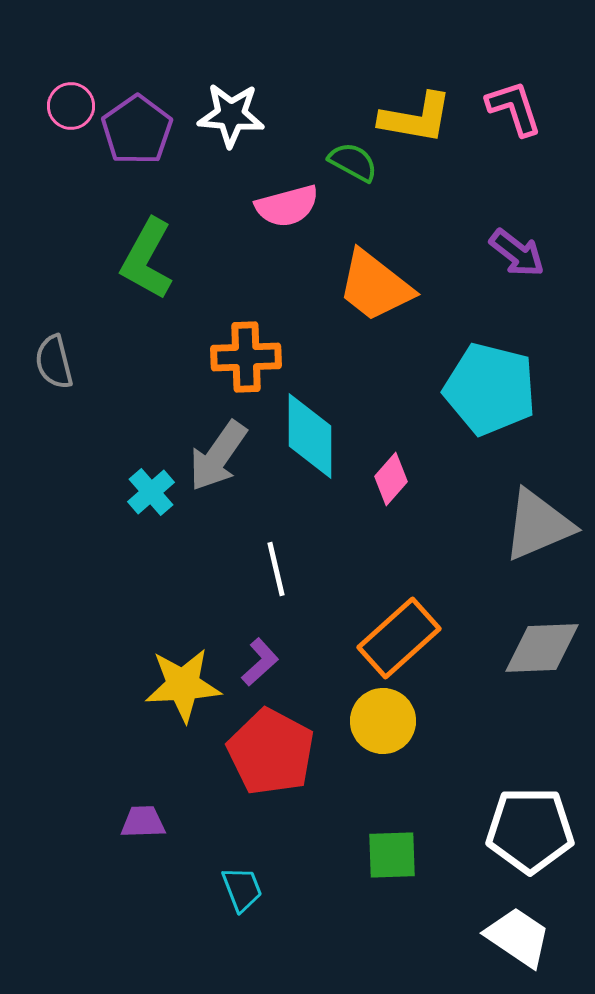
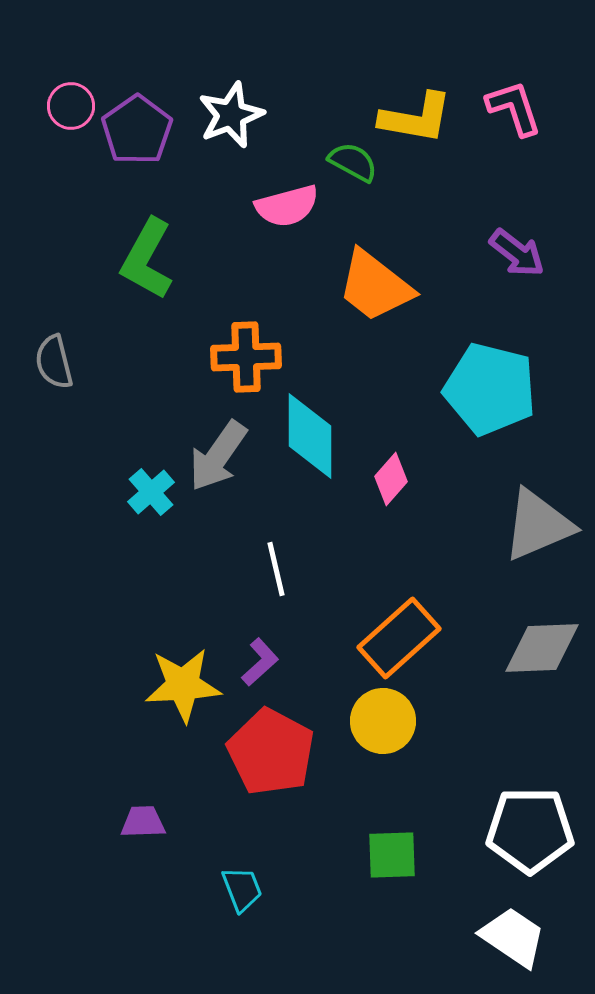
white star: rotated 26 degrees counterclockwise
white trapezoid: moved 5 px left
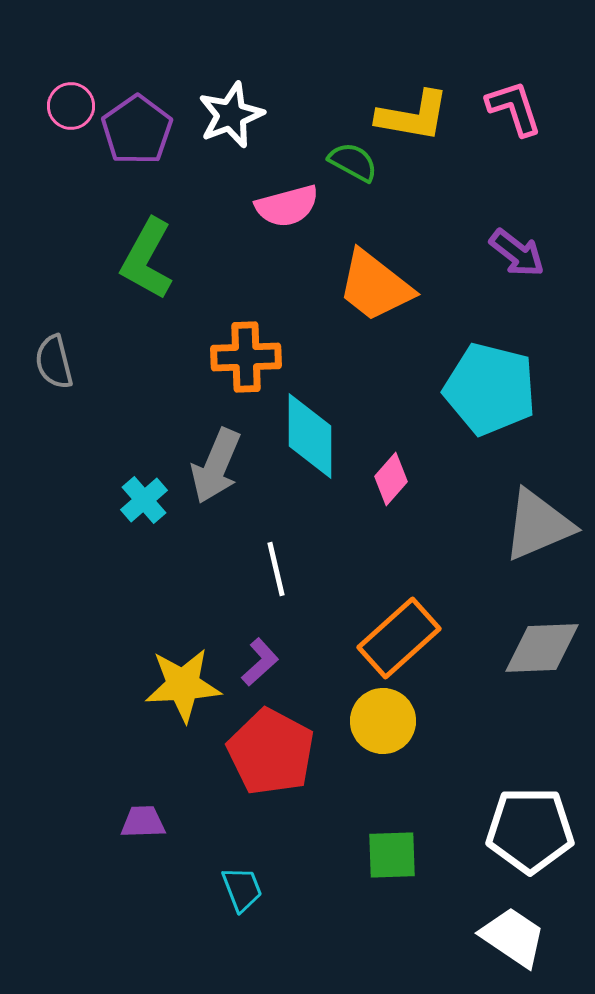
yellow L-shape: moved 3 px left, 2 px up
gray arrow: moved 2 px left, 10 px down; rotated 12 degrees counterclockwise
cyan cross: moved 7 px left, 8 px down
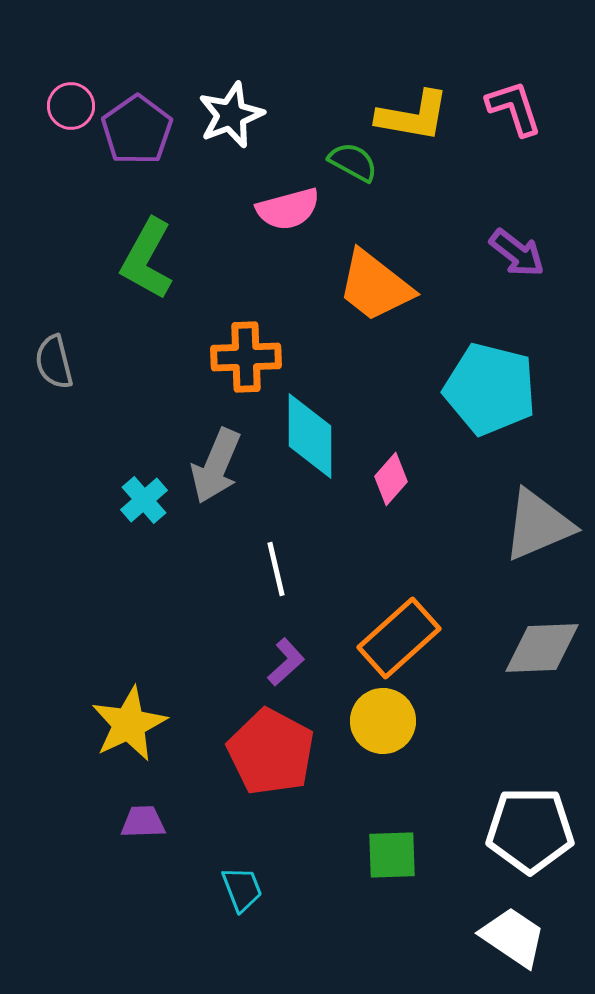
pink semicircle: moved 1 px right, 3 px down
purple L-shape: moved 26 px right
yellow star: moved 54 px left, 39 px down; rotated 22 degrees counterclockwise
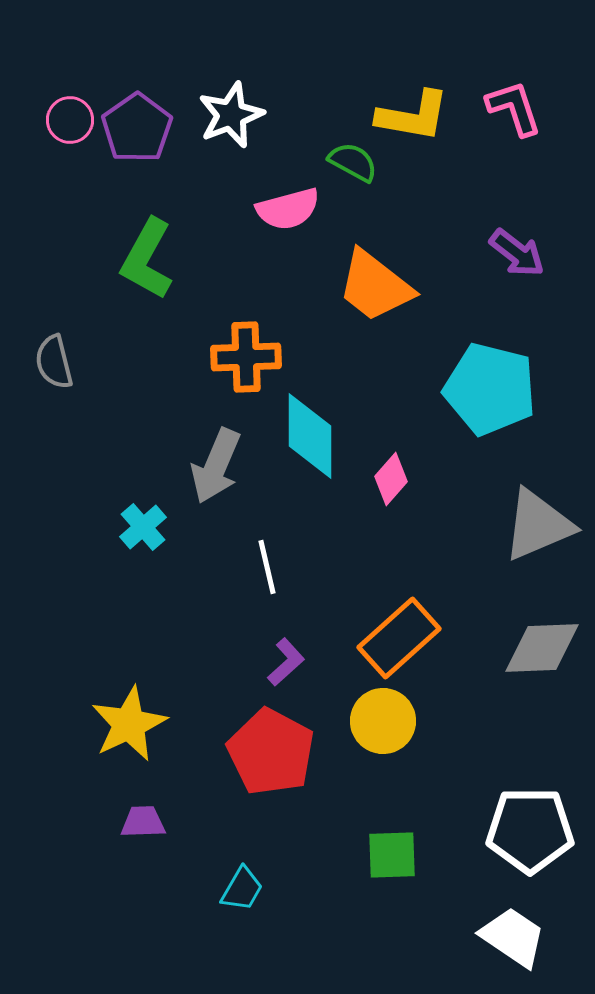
pink circle: moved 1 px left, 14 px down
purple pentagon: moved 2 px up
cyan cross: moved 1 px left, 27 px down
white line: moved 9 px left, 2 px up
cyan trapezoid: rotated 51 degrees clockwise
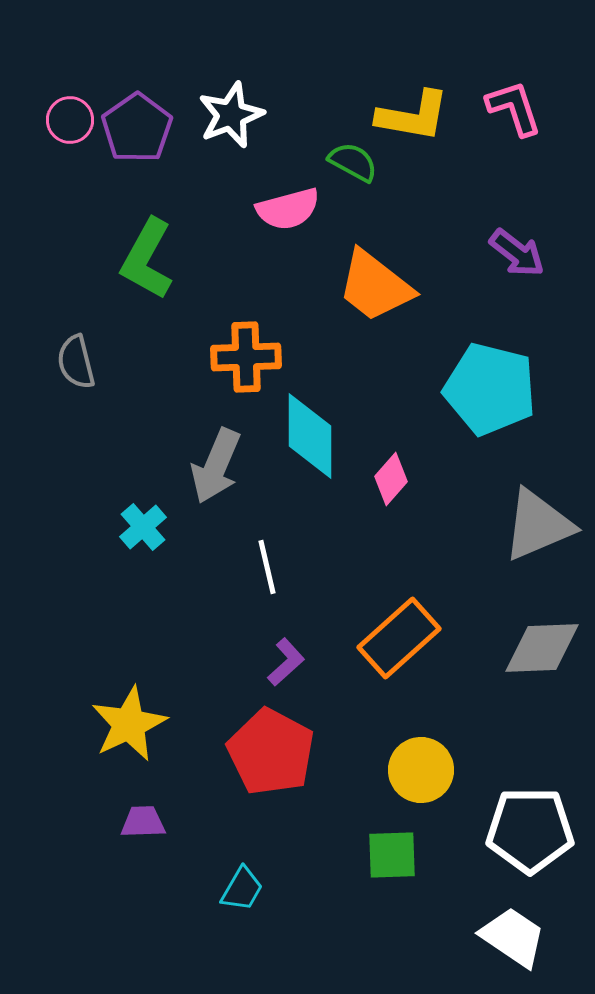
gray semicircle: moved 22 px right
yellow circle: moved 38 px right, 49 px down
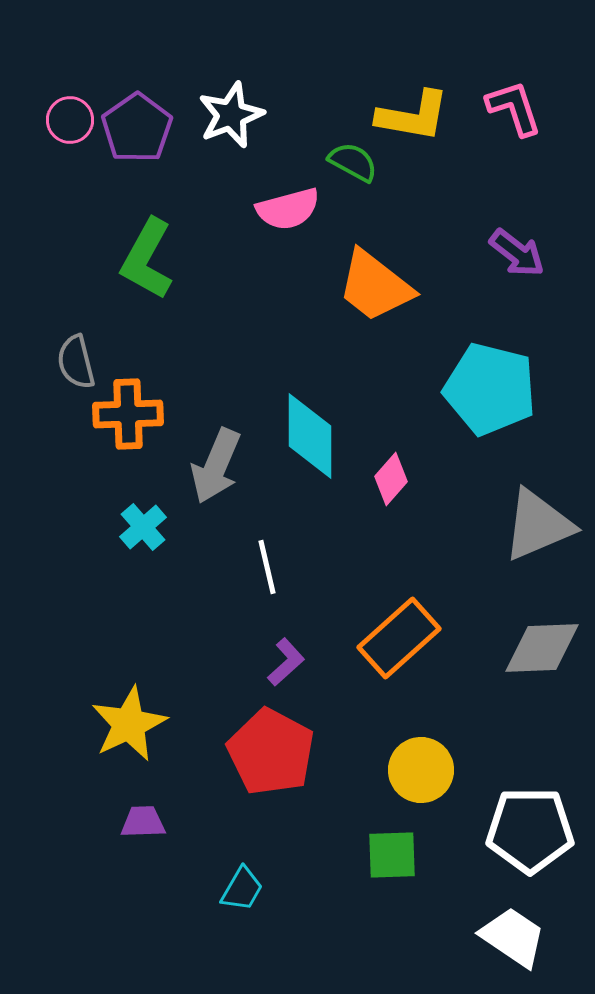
orange cross: moved 118 px left, 57 px down
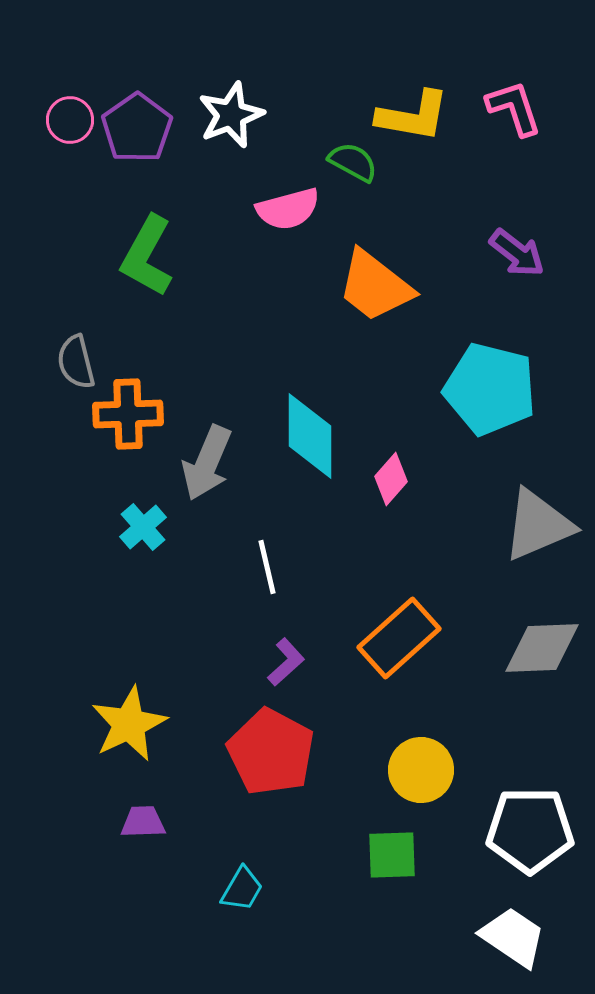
green L-shape: moved 3 px up
gray arrow: moved 9 px left, 3 px up
